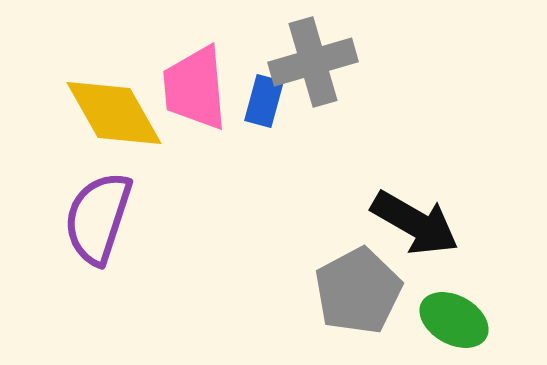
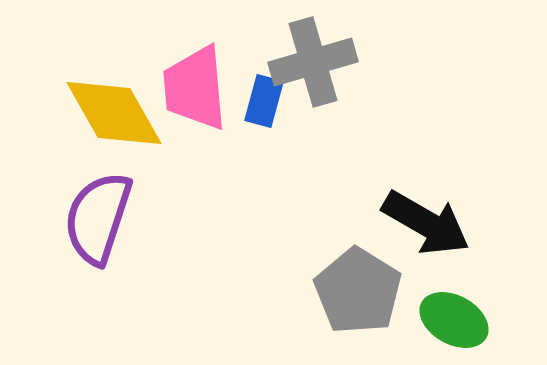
black arrow: moved 11 px right
gray pentagon: rotated 12 degrees counterclockwise
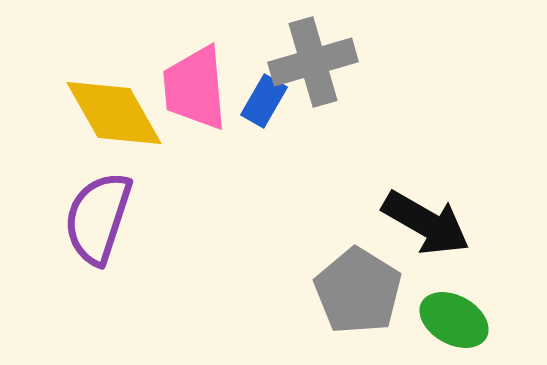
blue rectangle: rotated 15 degrees clockwise
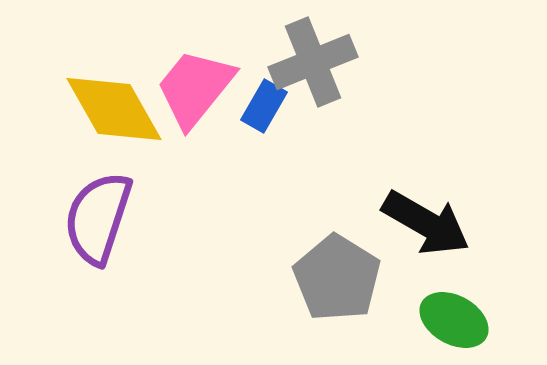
gray cross: rotated 6 degrees counterclockwise
pink trapezoid: rotated 44 degrees clockwise
blue rectangle: moved 5 px down
yellow diamond: moved 4 px up
gray pentagon: moved 21 px left, 13 px up
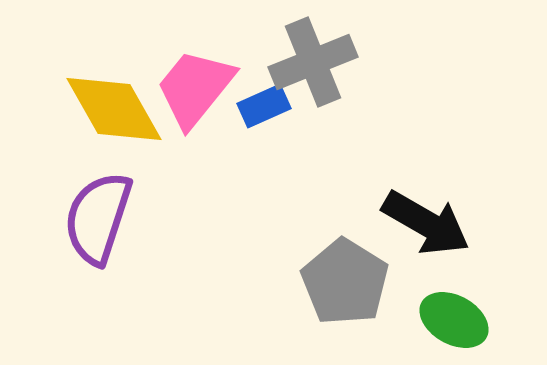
blue rectangle: rotated 36 degrees clockwise
gray pentagon: moved 8 px right, 4 px down
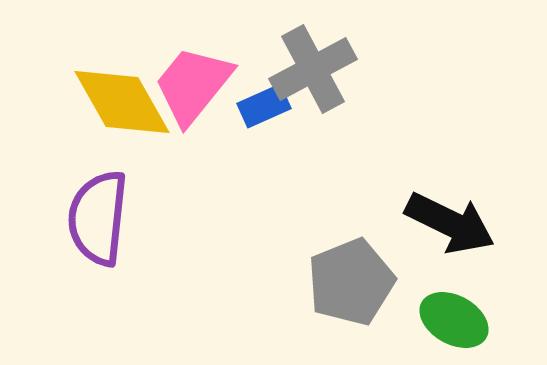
gray cross: moved 7 px down; rotated 6 degrees counterclockwise
pink trapezoid: moved 2 px left, 3 px up
yellow diamond: moved 8 px right, 7 px up
purple semicircle: rotated 12 degrees counterclockwise
black arrow: moved 24 px right; rotated 4 degrees counterclockwise
gray pentagon: moved 6 px right; rotated 18 degrees clockwise
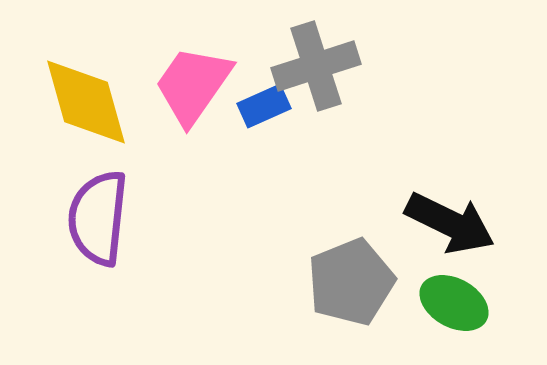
gray cross: moved 3 px right, 3 px up; rotated 10 degrees clockwise
pink trapezoid: rotated 4 degrees counterclockwise
yellow diamond: moved 36 px left; rotated 14 degrees clockwise
green ellipse: moved 17 px up
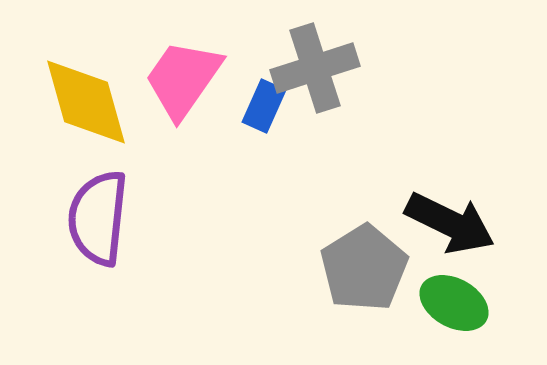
gray cross: moved 1 px left, 2 px down
pink trapezoid: moved 10 px left, 6 px up
blue rectangle: rotated 42 degrees counterclockwise
gray pentagon: moved 13 px right, 14 px up; rotated 10 degrees counterclockwise
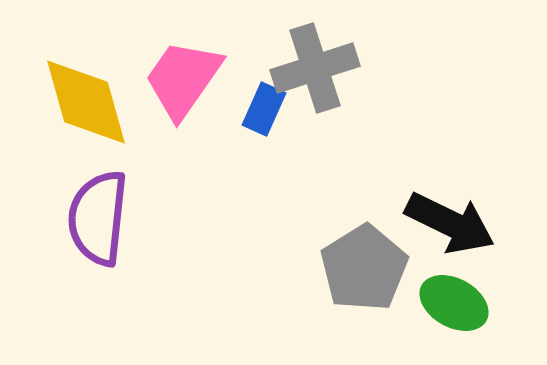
blue rectangle: moved 3 px down
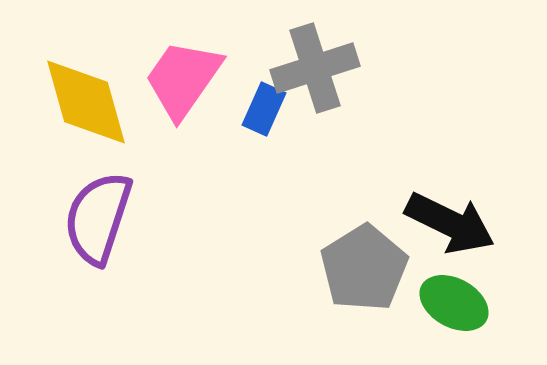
purple semicircle: rotated 12 degrees clockwise
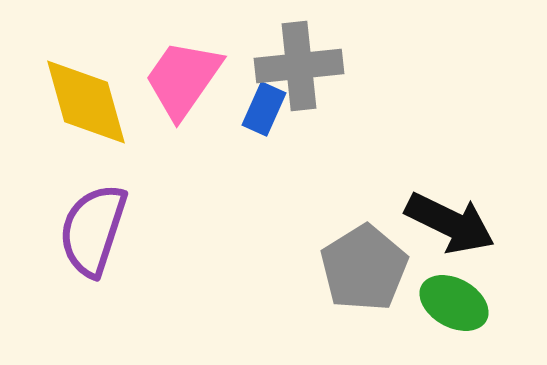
gray cross: moved 16 px left, 2 px up; rotated 12 degrees clockwise
purple semicircle: moved 5 px left, 12 px down
